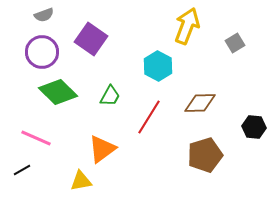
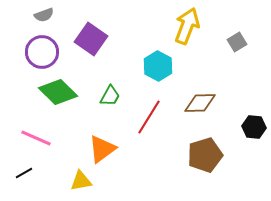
gray square: moved 2 px right, 1 px up
black line: moved 2 px right, 3 px down
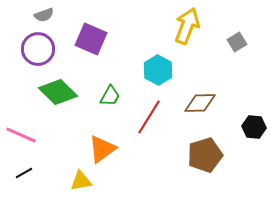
purple square: rotated 12 degrees counterclockwise
purple circle: moved 4 px left, 3 px up
cyan hexagon: moved 4 px down
pink line: moved 15 px left, 3 px up
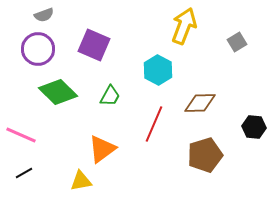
yellow arrow: moved 3 px left
purple square: moved 3 px right, 6 px down
red line: moved 5 px right, 7 px down; rotated 9 degrees counterclockwise
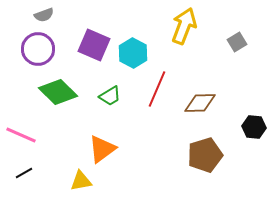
cyan hexagon: moved 25 px left, 17 px up
green trapezoid: rotated 30 degrees clockwise
red line: moved 3 px right, 35 px up
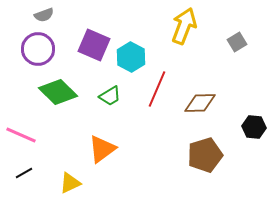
cyan hexagon: moved 2 px left, 4 px down
yellow triangle: moved 11 px left, 2 px down; rotated 15 degrees counterclockwise
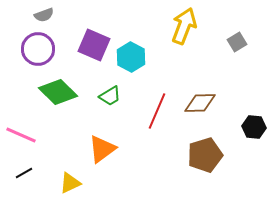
red line: moved 22 px down
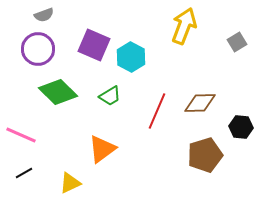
black hexagon: moved 13 px left
